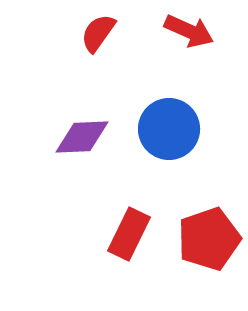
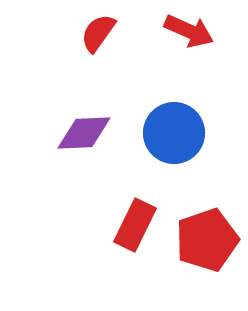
blue circle: moved 5 px right, 4 px down
purple diamond: moved 2 px right, 4 px up
red rectangle: moved 6 px right, 9 px up
red pentagon: moved 2 px left, 1 px down
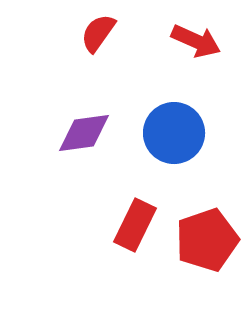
red arrow: moved 7 px right, 10 px down
purple diamond: rotated 6 degrees counterclockwise
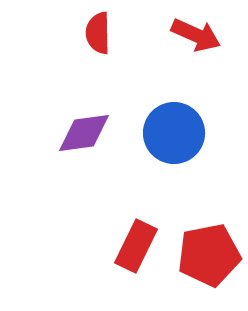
red semicircle: rotated 36 degrees counterclockwise
red arrow: moved 6 px up
red rectangle: moved 1 px right, 21 px down
red pentagon: moved 2 px right, 15 px down; rotated 8 degrees clockwise
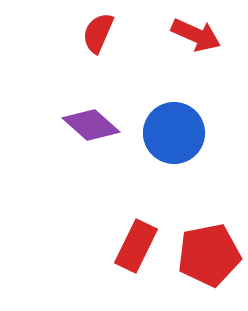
red semicircle: rotated 24 degrees clockwise
purple diamond: moved 7 px right, 8 px up; rotated 50 degrees clockwise
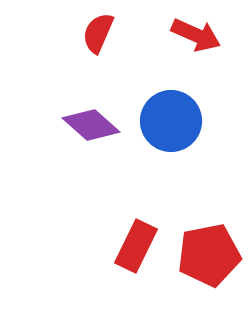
blue circle: moved 3 px left, 12 px up
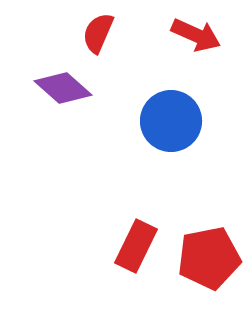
purple diamond: moved 28 px left, 37 px up
red pentagon: moved 3 px down
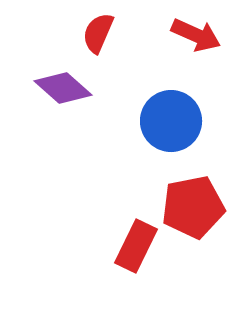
red pentagon: moved 16 px left, 51 px up
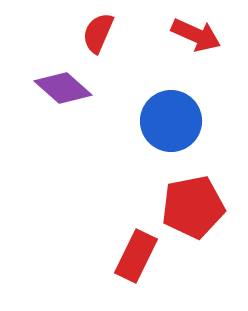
red rectangle: moved 10 px down
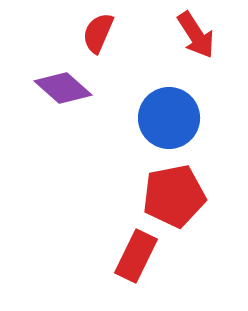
red arrow: rotated 33 degrees clockwise
blue circle: moved 2 px left, 3 px up
red pentagon: moved 19 px left, 11 px up
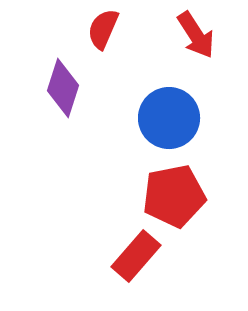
red semicircle: moved 5 px right, 4 px up
purple diamond: rotated 66 degrees clockwise
red rectangle: rotated 15 degrees clockwise
